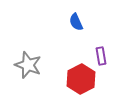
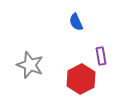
gray star: moved 2 px right
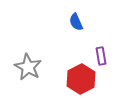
gray star: moved 2 px left, 2 px down; rotated 8 degrees clockwise
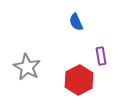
gray star: moved 1 px left
red hexagon: moved 2 px left, 1 px down
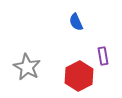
purple rectangle: moved 2 px right
red hexagon: moved 4 px up
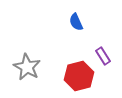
purple rectangle: rotated 24 degrees counterclockwise
red hexagon: rotated 12 degrees clockwise
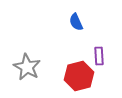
purple rectangle: moved 4 px left; rotated 30 degrees clockwise
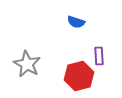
blue semicircle: rotated 48 degrees counterclockwise
gray star: moved 3 px up
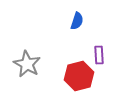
blue semicircle: moved 1 px right, 1 px up; rotated 90 degrees counterclockwise
purple rectangle: moved 1 px up
